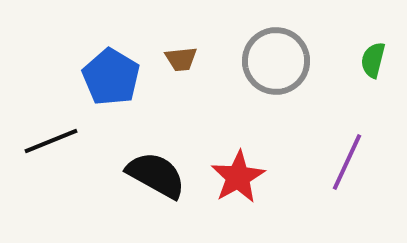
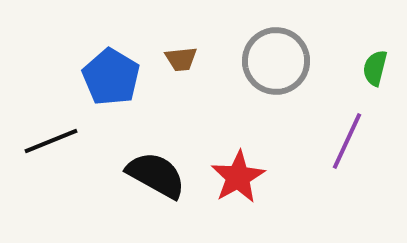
green semicircle: moved 2 px right, 8 px down
purple line: moved 21 px up
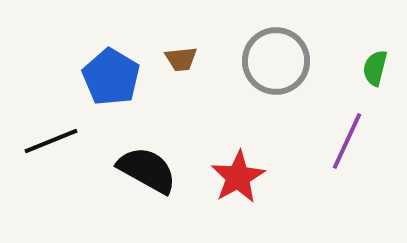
black semicircle: moved 9 px left, 5 px up
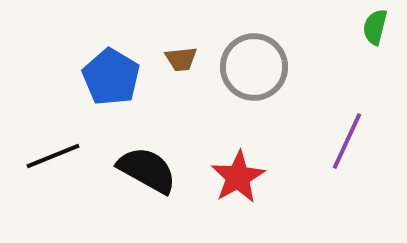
gray circle: moved 22 px left, 6 px down
green semicircle: moved 41 px up
black line: moved 2 px right, 15 px down
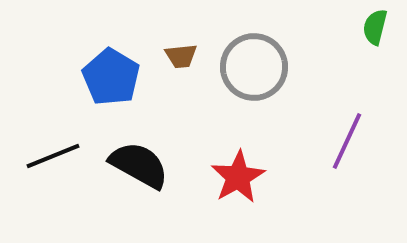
brown trapezoid: moved 3 px up
black semicircle: moved 8 px left, 5 px up
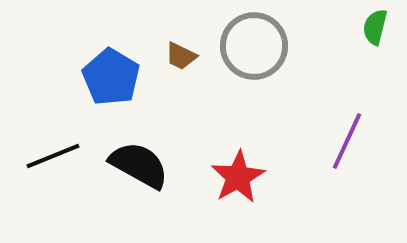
brown trapezoid: rotated 32 degrees clockwise
gray circle: moved 21 px up
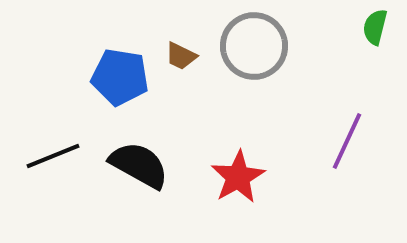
blue pentagon: moved 9 px right; rotated 22 degrees counterclockwise
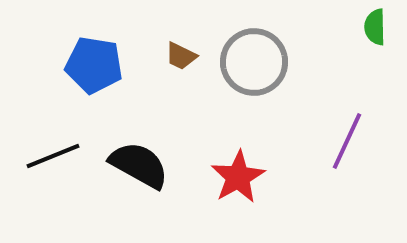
green semicircle: rotated 15 degrees counterclockwise
gray circle: moved 16 px down
blue pentagon: moved 26 px left, 12 px up
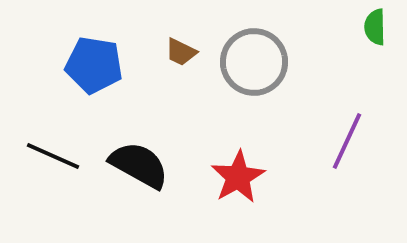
brown trapezoid: moved 4 px up
black line: rotated 46 degrees clockwise
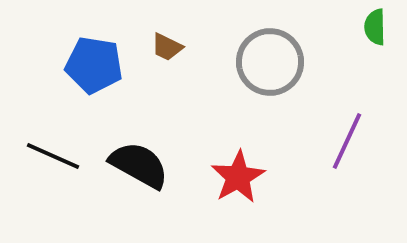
brown trapezoid: moved 14 px left, 5 px up
gray circle: moved 16 px right
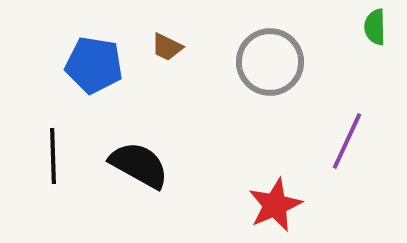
black line: rotated 64 degrees clockwise
red star: moved 37 px right, 28 px down; rotated 6 degrees clockwise
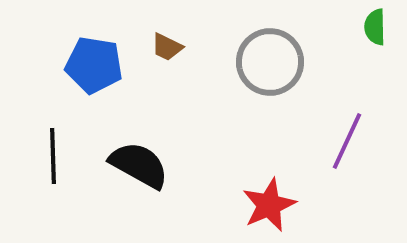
red star: moved 6 px left
